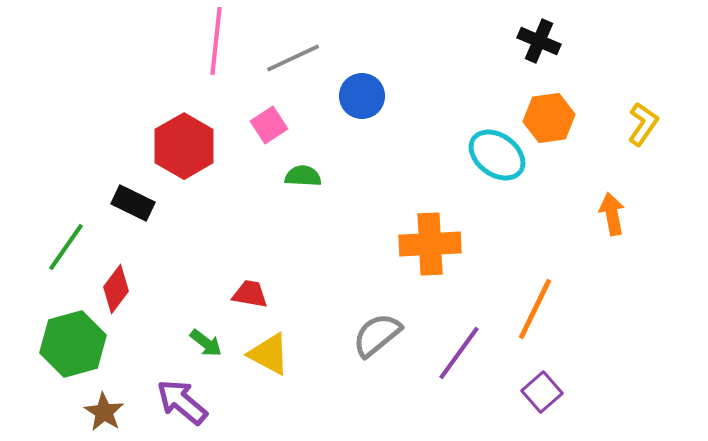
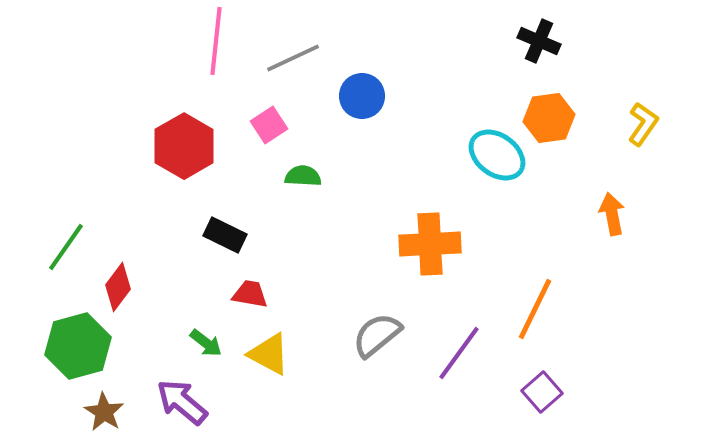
black rectangle: moved 92 px right, 32 px down
red diamond: moved 2 px right, 2 px up
green hexagon: moved 5 px right, 2 px down
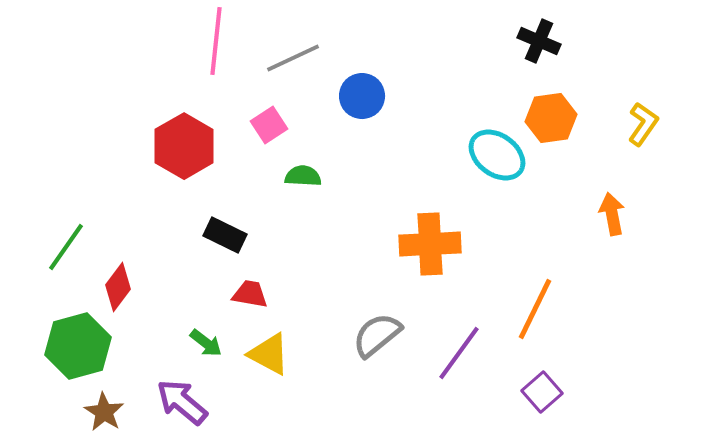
orange hexagon: moved 2 px right
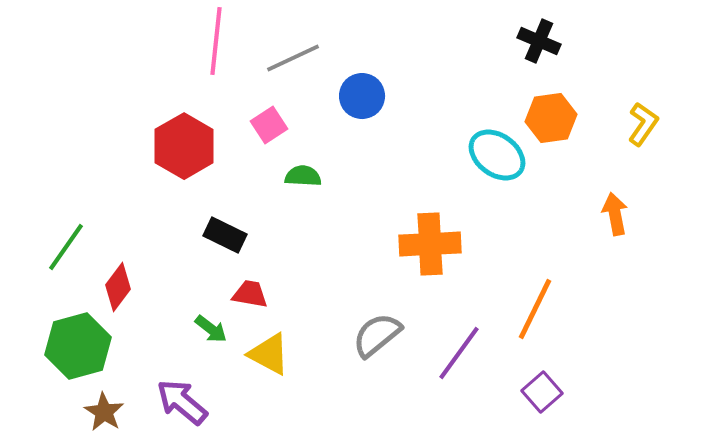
orange arrow: moved 3 px right
green arrow: moved 5 px right, 14 px up
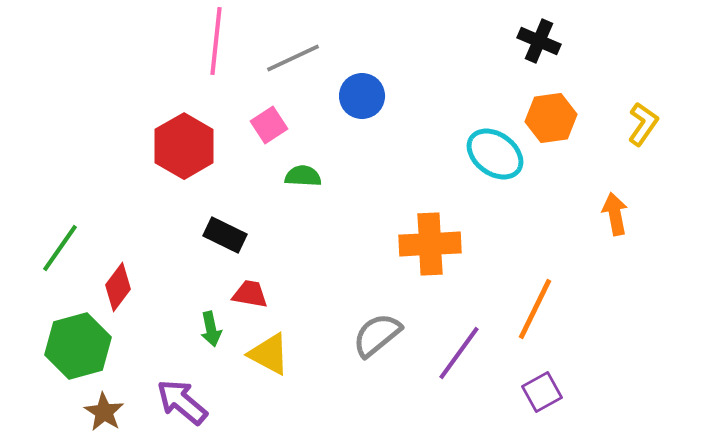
cyan ellipse: moved 2 px left, 1 px up
green line: moved 6 px left, 1 px down
green arrow: rotated 40 degrees clockwise
purple square: rotated 12 degrees clockwise
